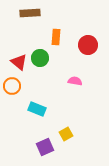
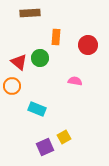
yellow square: moved 2 px left, 3 px down
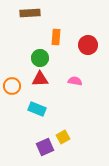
red triangle: moved 21 px right, 17 px down; rotated 42 degrees counterclockwise
yellow square: moved 1 px left
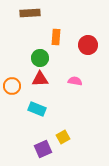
purple square: moved 2 px left, 2 px down
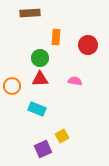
yellow square: moved 1 px left, 1 px up
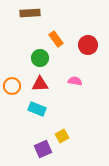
orange rectangle: moved 2 px down; rotated 42 degrees counterclockwise
red triangle: moved 5 px down
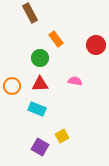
brown rectangle: rotated 66 degrees clockwise
red circle: moved 8 px right
purple square: moved 3 px left, 2 px up; rotated 36 degrees counterclockwise
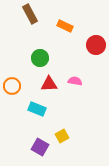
brown rectangle: moved 1 px down
orange rectangle: moved 9 px right, 13 px up; rotated 28 degrees counterclockwise
red triangle: moved 9 px right
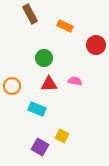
green circle: moved 4 px right
yellow square: rotated 32 degrees counterclockwise
